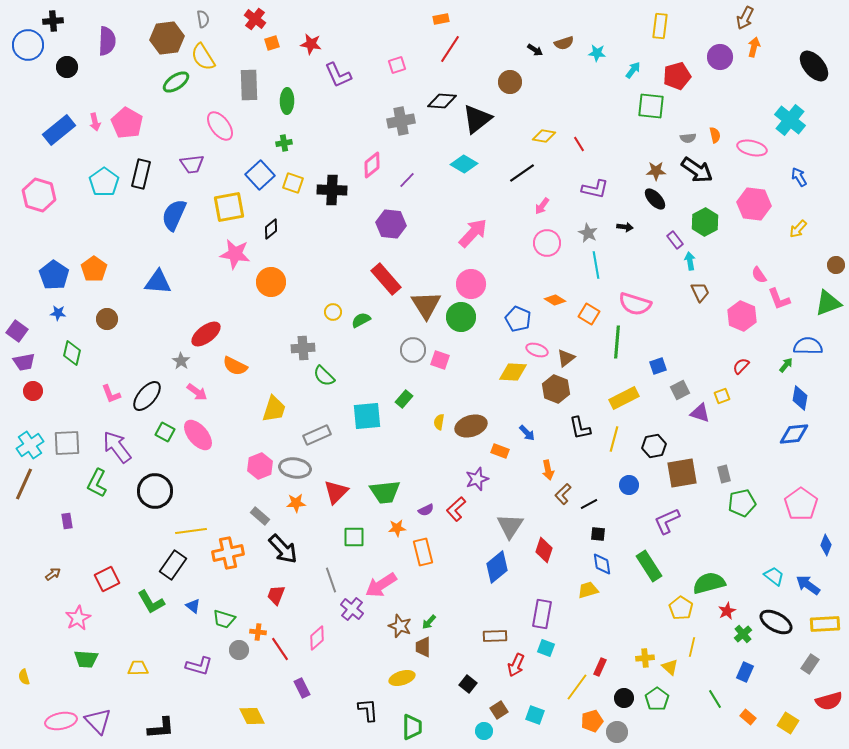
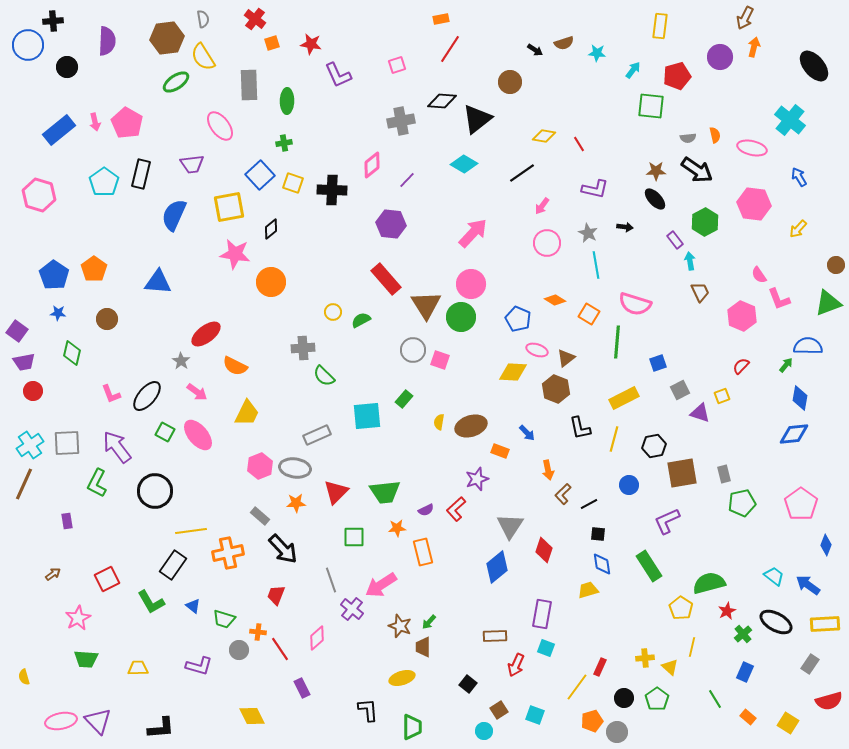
blue square at (658, 366): moved 3 px up
yellow trapezoid at (274, 409): moved 27 px left, 4 px down; rotated 8 degrees clockwise
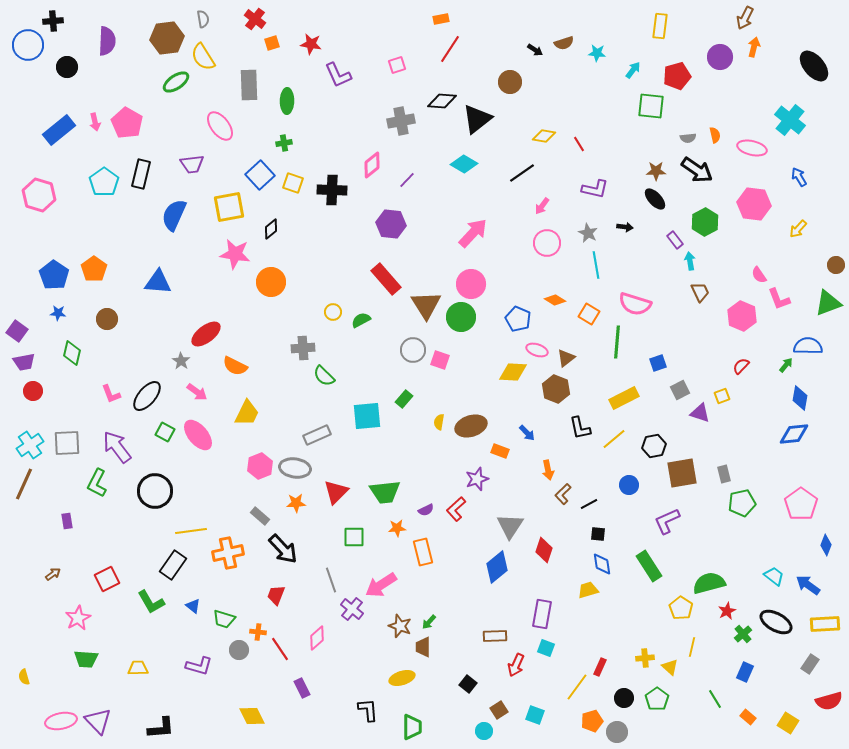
yellow line at (614, 439): rotated 35 degrees clockwise
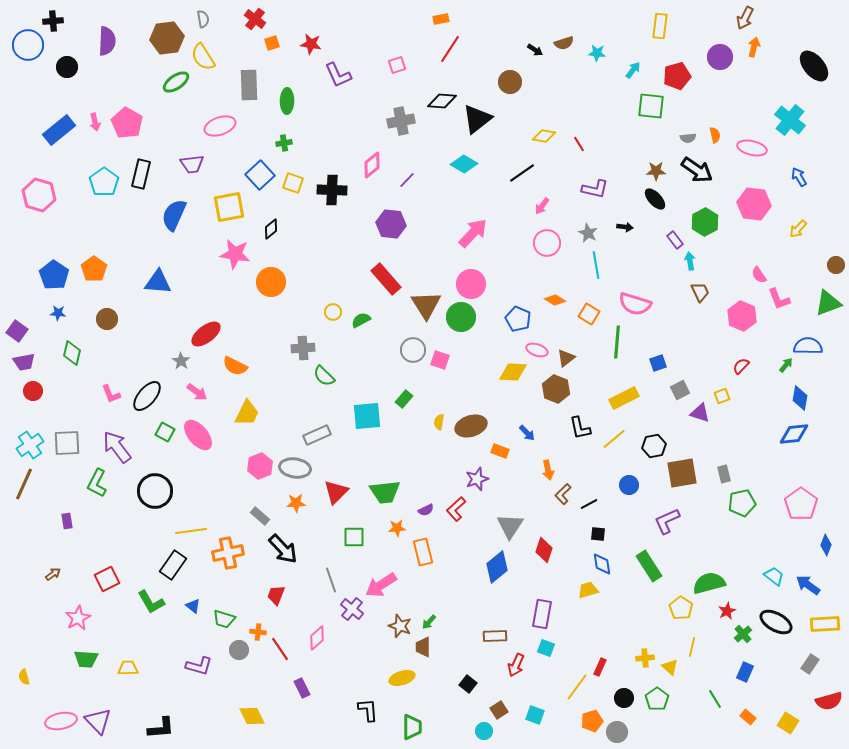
pink ellipse at (220, 126): rotated 72 degrees counterclockwise
yellow trapezoid at (138, 668): moved 10 px left
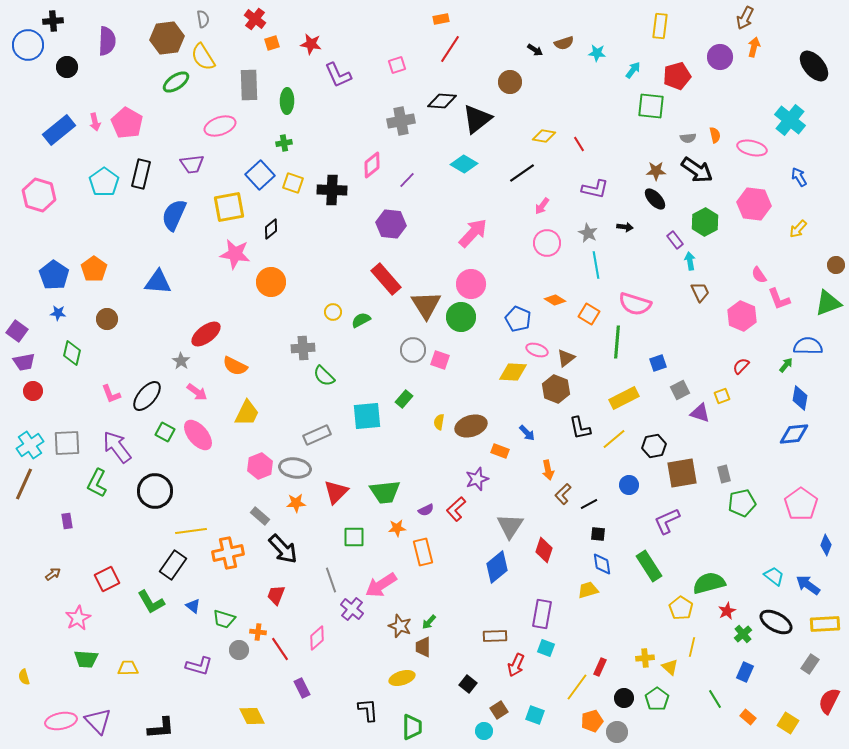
red semicircle at (829, 701): rotated 132 degrees clockwise
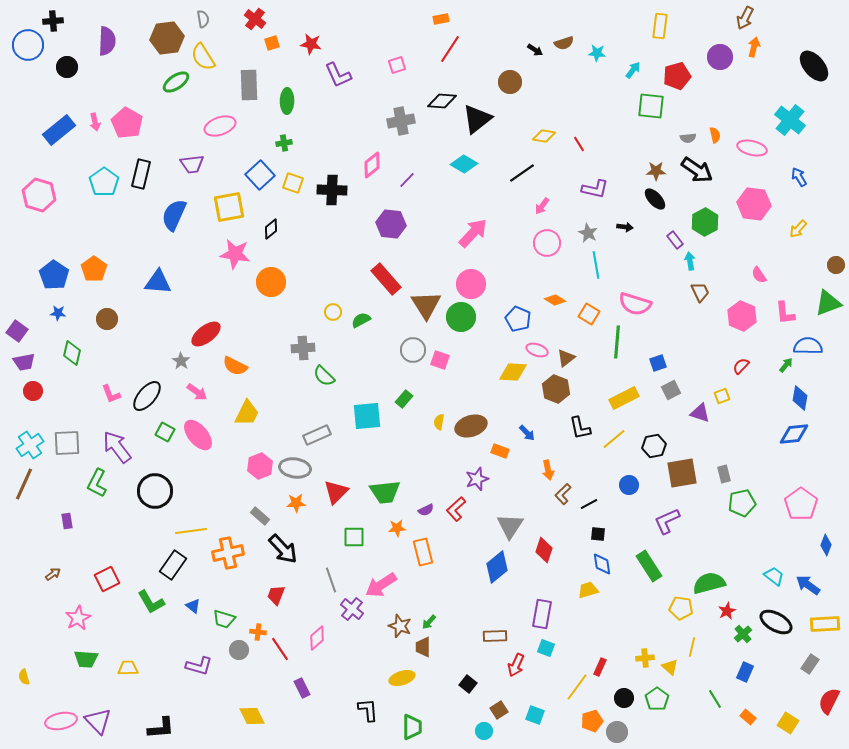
pink L-shape at (779, 299): moved 6 px right, 14 px down; rotated 15 degrees clockwise
gray square at (680, 390): moved 9 px left
yellow pentagon at (681, 608): rotated 25 degrees counterclockwise
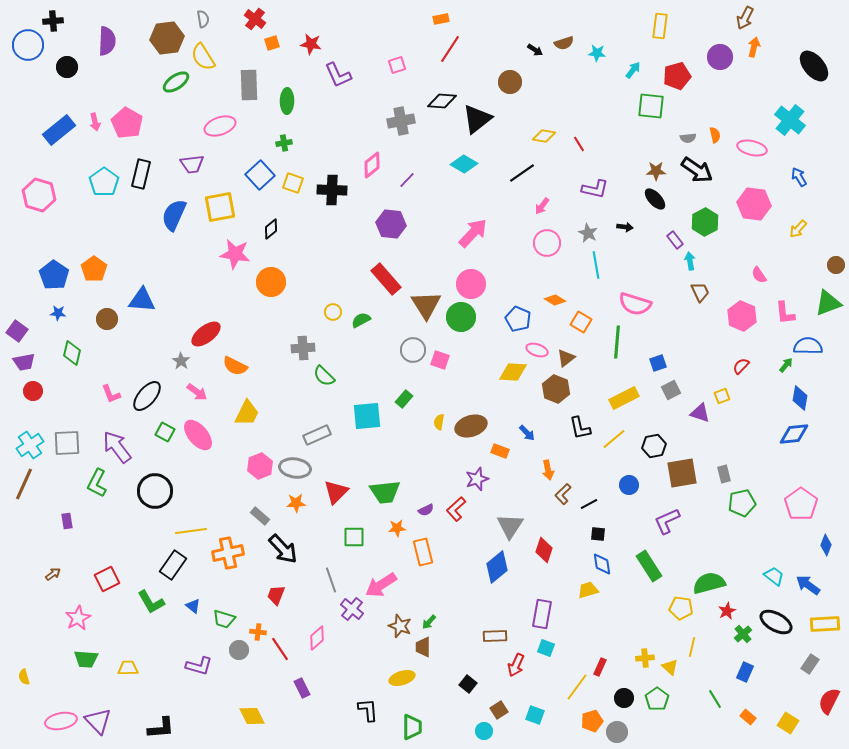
yellow square at (229, 207): moved 9 px left
blue triangle at (158, 282): moved 16 px left, 18 px down
orange square at (589, 314): moved 8 px left, 8 px down
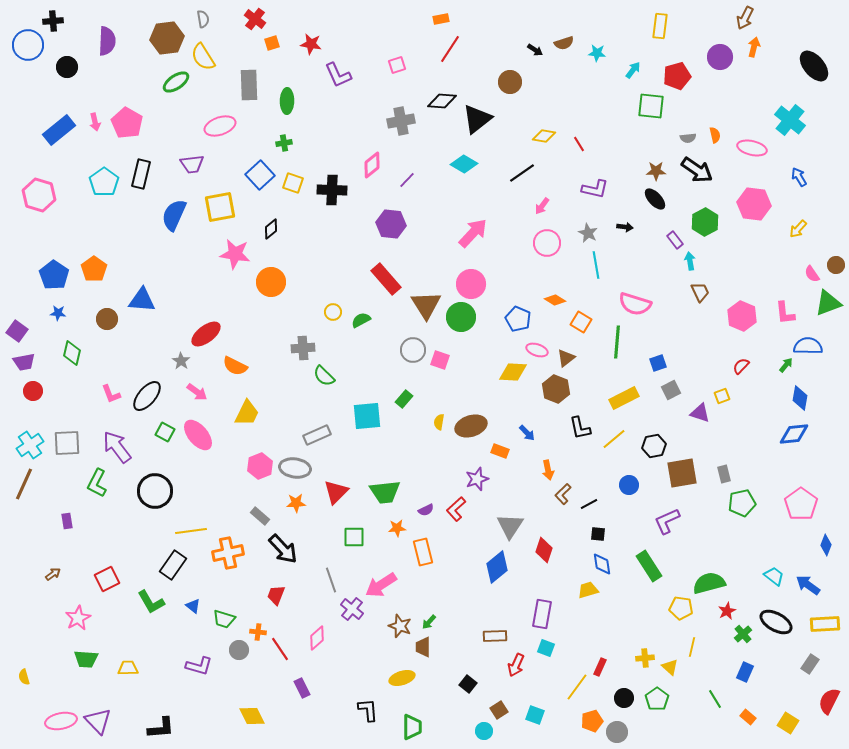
pink semicircle at (759, 275): moved 53 px right, 1 px up
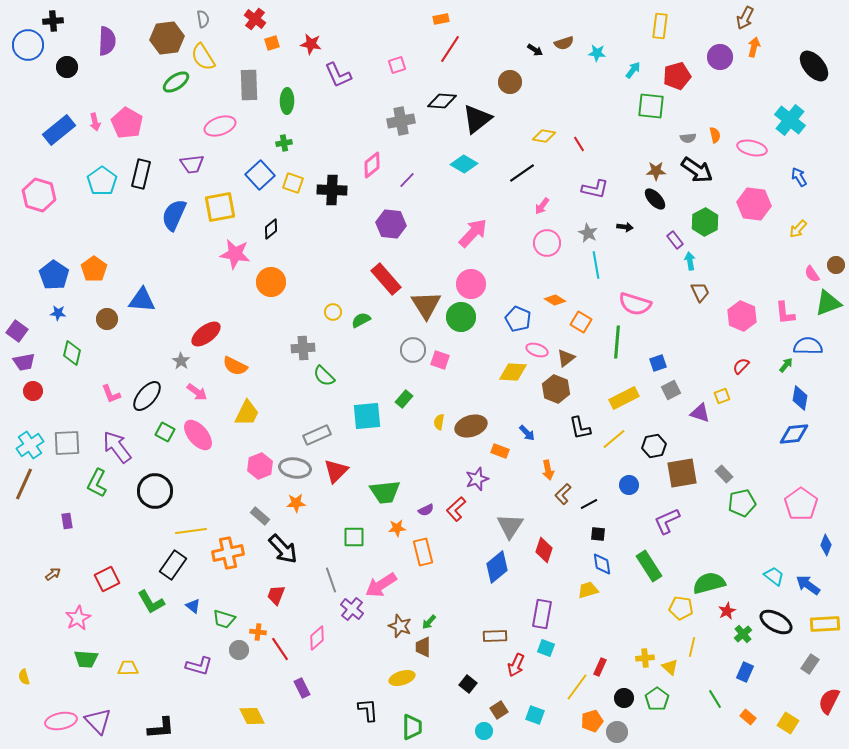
cyan pentagon at (104, 182): moved 2 px left, 1 px up
gray rectangle at (724, 474): rotated 30 degrees counterclockwise
red triangle at (336, 492): moved 21 px up
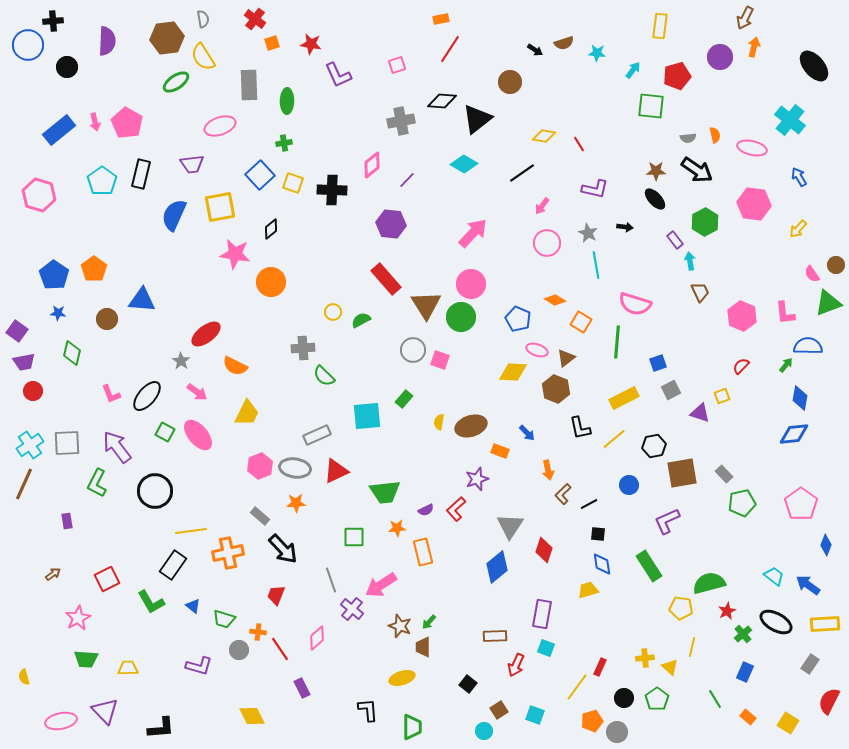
red triangle at (336, 471): rotated 20 degrees clockwise
purple triangle at (98, 721): moved 7 px right, 10 px up
